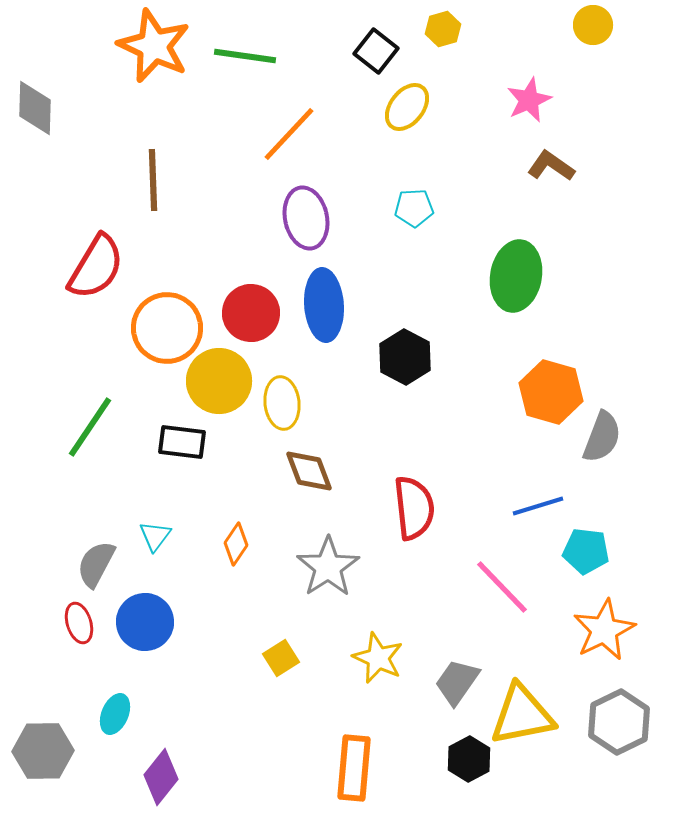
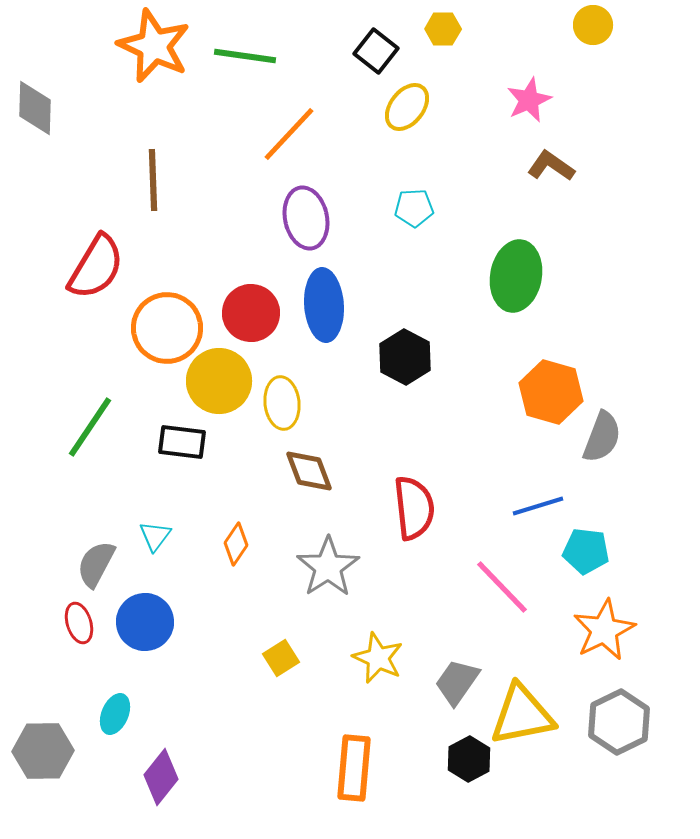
yellow hexagon at (443, 29): rotated 16 degrees clockwise
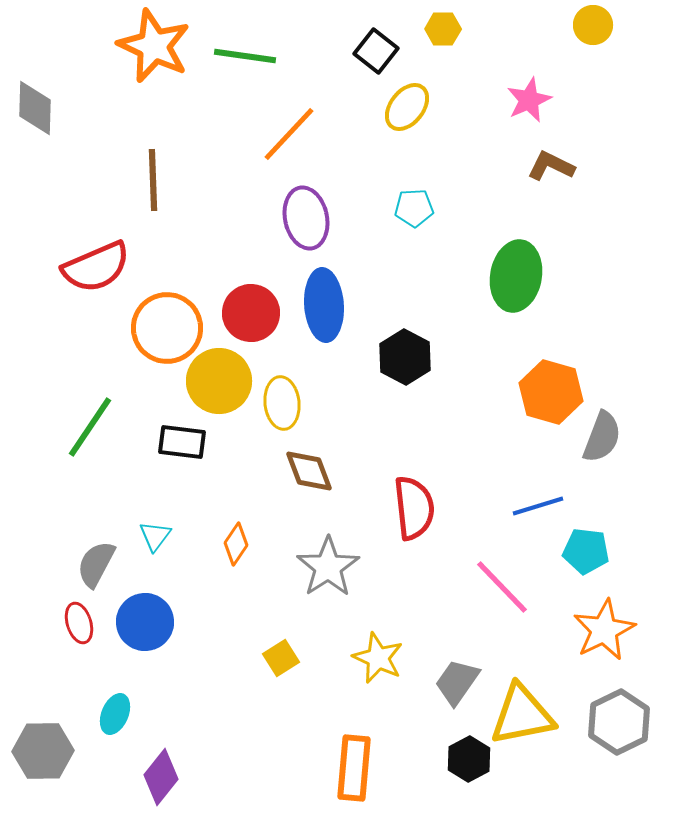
brown L-shape at (551, 166): rotated 9 degrees counterclockwise
red semicircle at (96, 267): rotated 36 degrees clockwise
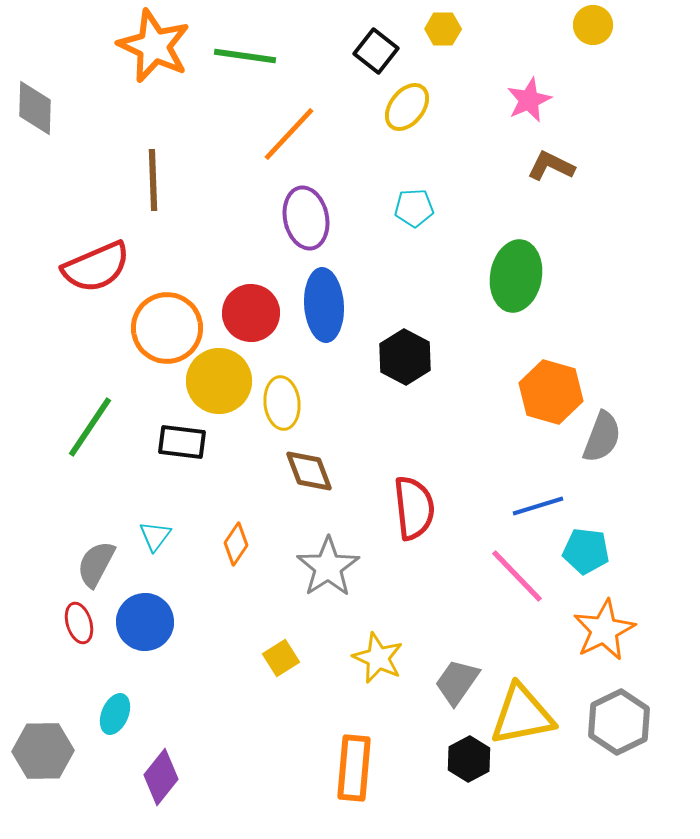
pink line at (502, 587): moved 15 px right, 11 px up
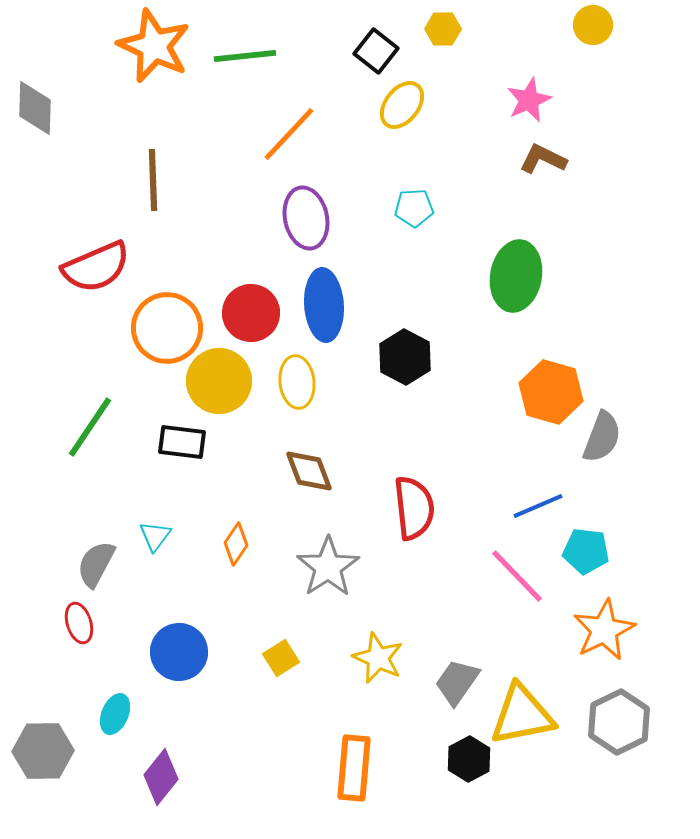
green line at (245, 56): rotated 14 degrees counterclockwise
yellow ellipse at (407, 107): moved 5 px left, 2 px up
brown L-shape at (551, 166): moved 8 px left, 7 px up
yellow ellipse at (282, 403): moved 15 px right, 21 px up
blue line at (538, 506): rotated 6 degrees counterclockwise
blue circle at (145, 622): moved 34 px right, 30 px down
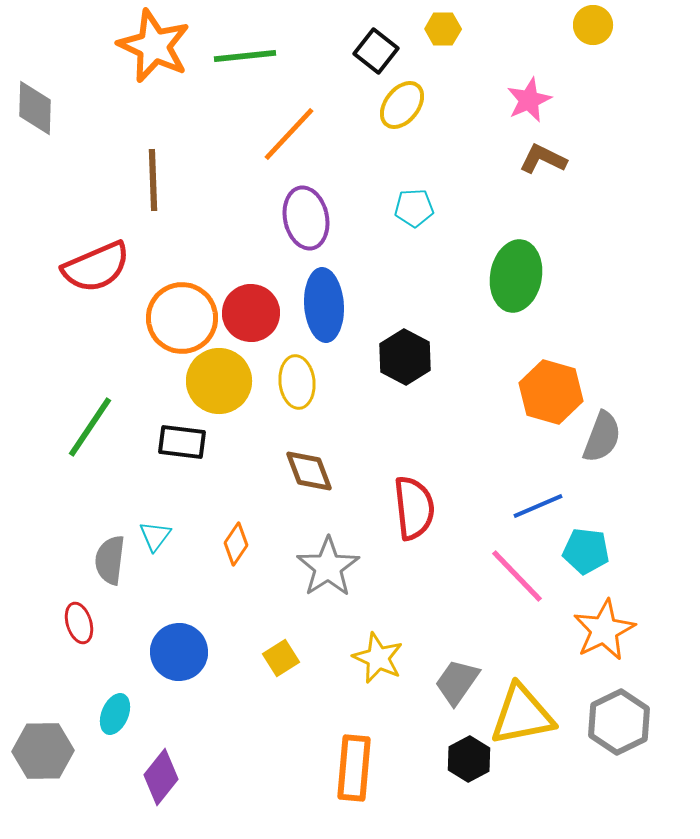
orange circle at (167, 328): moved 15 px right, 10 px up
gray semicircle at (96, 564): moved 14 px right, 4 px up; rotated 21 degrees counterclockwise
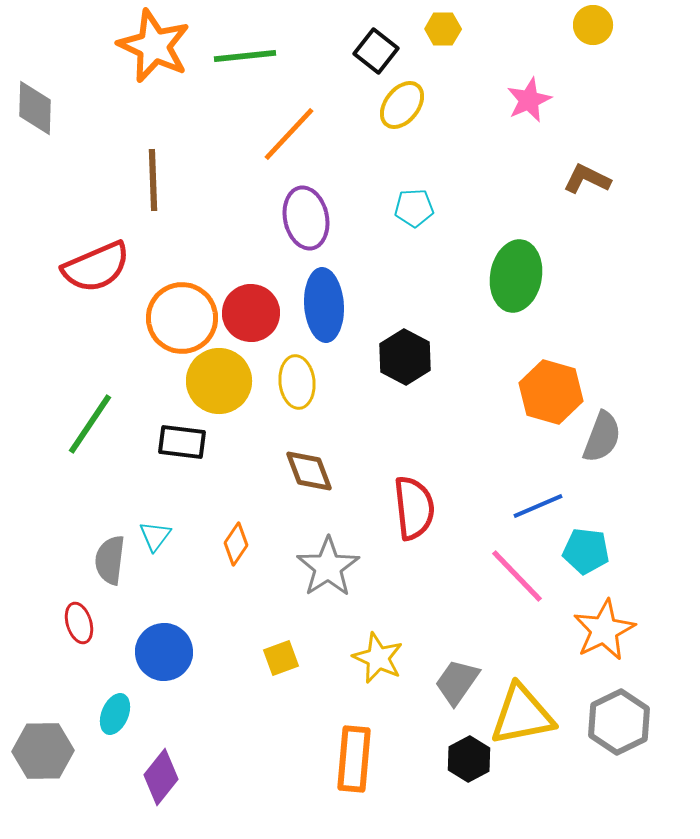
brown L-shape at (543, 159): moved 44 px right, 20 px down
green line at (90, 427): moved 3 px up
blue circle at (179, 652): moved 15 px left
yellow square at (281, 658): rotated 12 degrees clockwise
orange rectangle at (354, 768): moved 9 px up
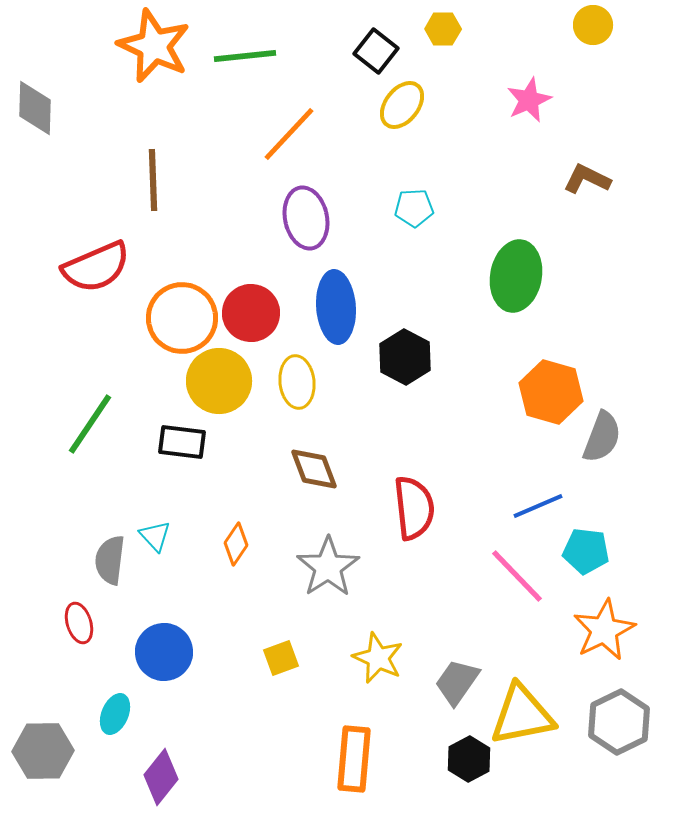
blue ellipse at (324, 305): moved 12 px right, 2 px down
brown diamond at (309, 471): moved 5 px right, 2 px up
cyan triangle at (155, 536): rotated 20 degrees counterclockwise
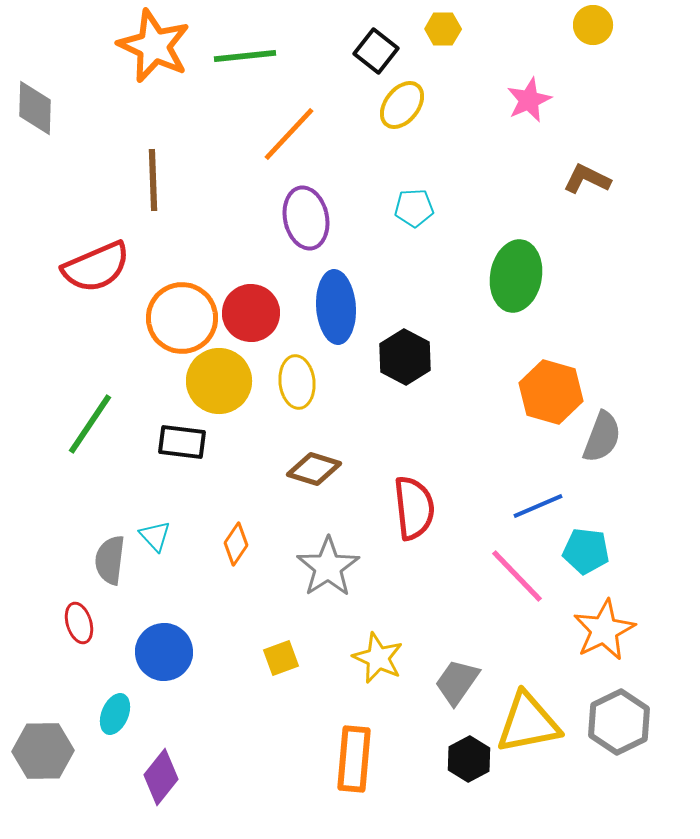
brown diamond at (314, 469): rotated 52 degrees counterclockwise
yellow triangle at (522, 715): moved 6 px right, 8 px down
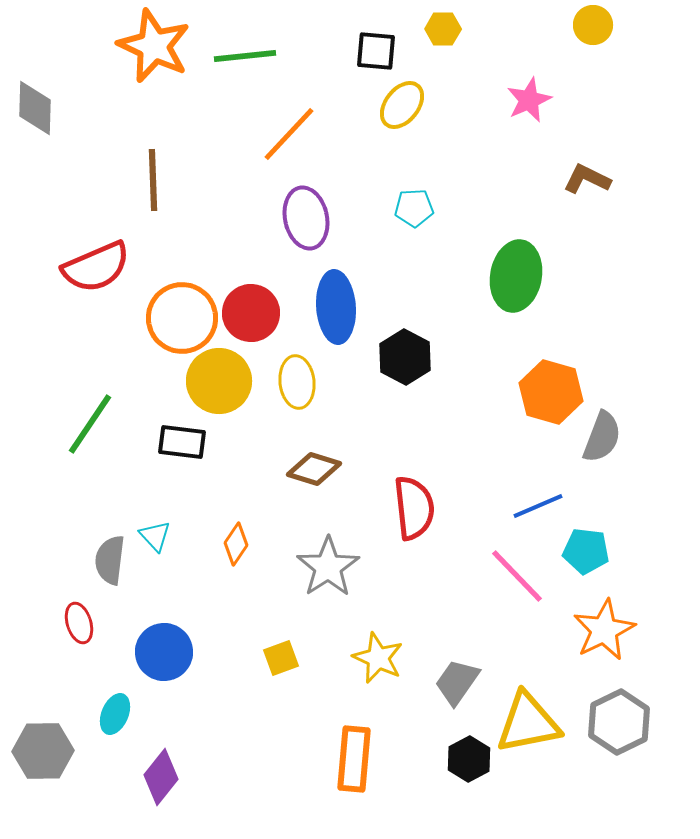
black square at (376, 51): rotated 33 degrees counterclockwise
